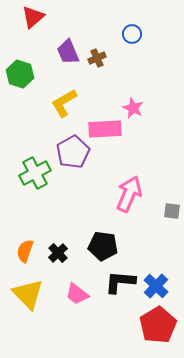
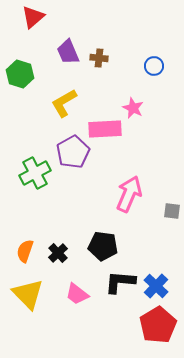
blue circle: moved 22 px right, 32 px down
brown cross: moved 2 px right; rotated 30 degrees clockwise
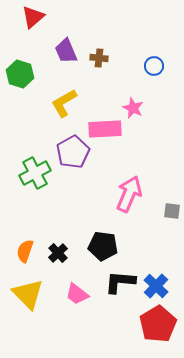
purple trapezoid: moved 2 px left, 1 px up
red pentagon: moved 1 px up
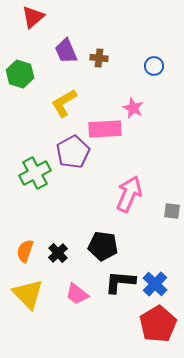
blue cross: moved 1 px left, 2 px up
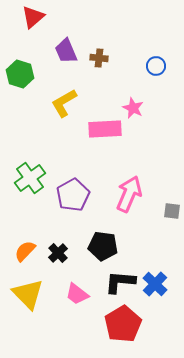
blue circle: moved 2 px right
purple pentagon: moved 43 px down
green cross: moved 5 px left, 5 px down; rotated 8 degrees counterclockwise
orange semicircle: rotated 25 degrees clockwise
red pentagon: moved 35 px left
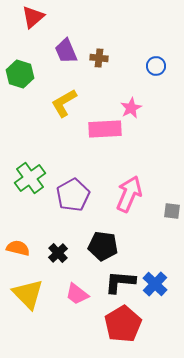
pink star: moved 2 px left; rotated 20 degrees clockwise
orange semicircle: moved 7 px left, 3 px up; rotated 60 degrees clockwise
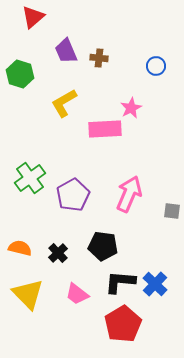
orange semicircle: moved 2 px right
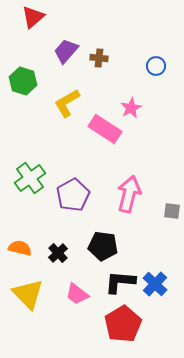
purple trapezoid: rotated 64 degrees clockwise
green hexagon: moved 3 px right, 7 px down
yellow L-shape: moved 3 px right
pink rectangle: rotated 36 degrees clockwise
pink arrow: rotated 9 degrees counterclockwise
